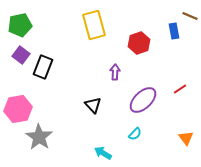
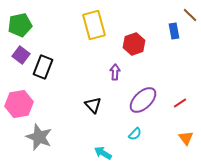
brown line: moved 1 px up; rotated 21 degrees clockwise
red hexagon: moved 5 px left, 1 px down
red line: moved 14 px down
pink hexagon: moved 1 px right, 5 px up
gray star: rotated 12 degrees counterclockwise
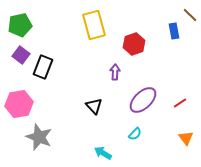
black triangle: moved 1 px right, 1 px down
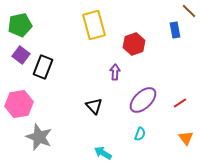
brown line: moved 1 px left, 4 px up
blue rectangle: moved 1 px right, 1 px up
cyan semicircle: moved 5 px right; rotated 24 degrees counterclockwise
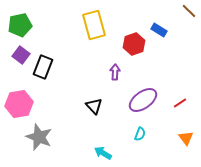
blue rectangle: moved 16 px left; rotated 49 degrees counterclockwise
purple ellipse: rotated 8 degrees clockwise
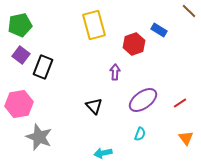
cyan arrow: rotated 42 degrees counterclockwise
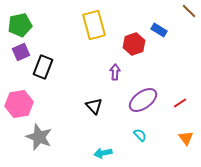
purple square: moved 3 px up; rotated 30 degrees clockwise
cyan semicircle: moved 1 px down; rotated 64 degrees counterclockwise
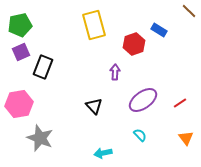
gray star: moved 1 px right, 1 px down
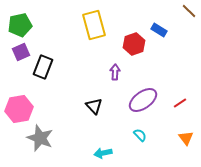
pink hexagon: moved 5 px down
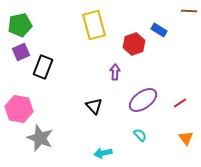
brown line: rotated 42 degrees counterclockwise
pink hexagon: rotated 20 degrees clockwise
